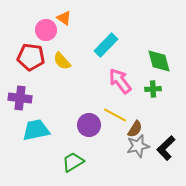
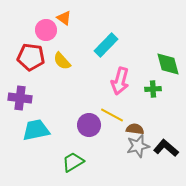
green diamond: moved 9 px right, 3 px down
pink arrow: rotated 128 degrees counterclockwise
yellow line: moved 3 px left
brown semicircle: rotated 114 degrees counterclockwise
black L-shape: rotated 85 degrees clockwise
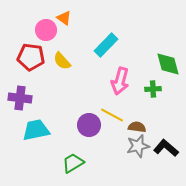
brown semicircle: moved 2 px right, 2 px up
green trapezoid: moved 1 px down
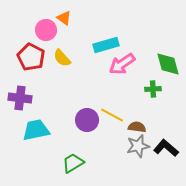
cyan rectangle: rotated 30 degrees clockwise
red pentagon: rotated 20 degrees clockwise
yellow semicircle: moved 3 px up
pink arrow: moved 2 px right, 17 px up; rotated 40 degrees clockwise
purple circle: moved 2 px left, 5 px up
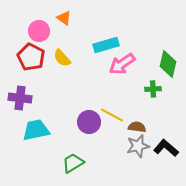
pink circle: moved 7 px left, 1 px down
green diamond: rotated 28 degrees clockwise
purple circle: moved 2 px right, 2 px down
